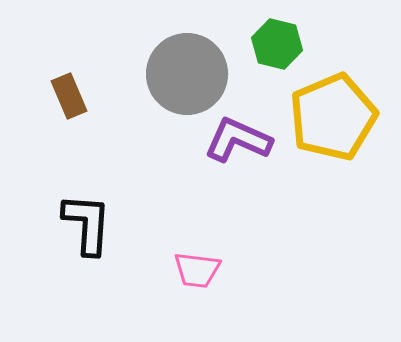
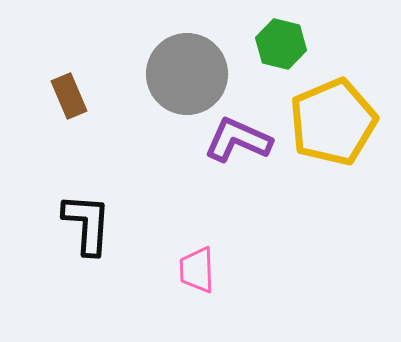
green hexagon: moved 4 px right
yellow pentagon: moved 5 px down
pink trapezoid: rotated 81 degrees clockwise
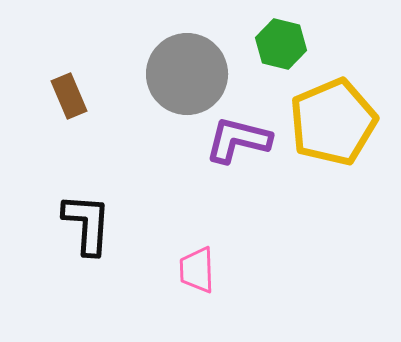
purple L-shape: rotated 10 degrees counterclockwise
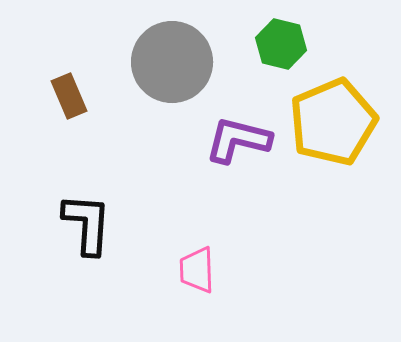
gray circle: moved 15 px left, 12 px up
